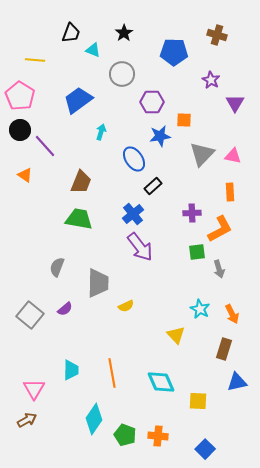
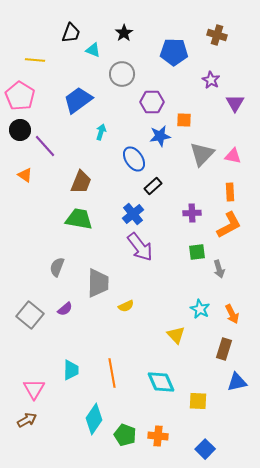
orange L-shape at (220, 229): moved 9 px right, 4 px up
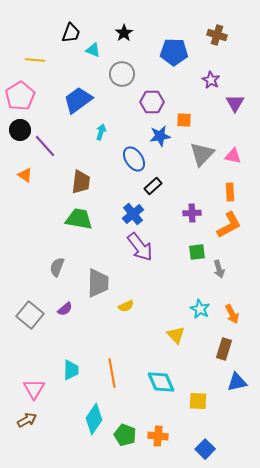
pink pentagon at (20, 96): rotated 8 degrees clockwise
brown trapezoid at (81, 182): rotated 15 degrees counterclockwise
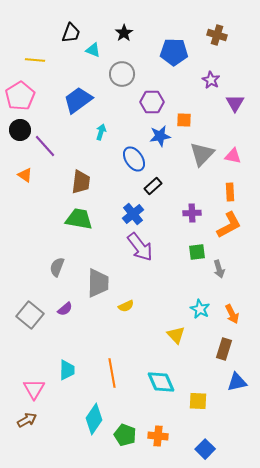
cyan trapezoid at (71, 370): moved 4 px left
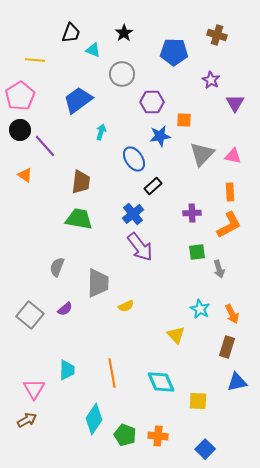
brown rectangle at (224, 349): moved 3 px right, 2 px up
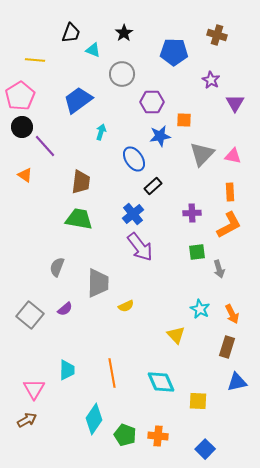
black circle at (20, 130): moved 2 px right, 3 px up
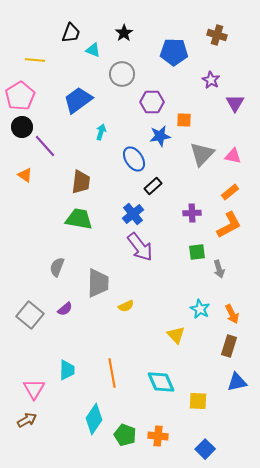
orange rectangle at (230, 192): rotated 54 degrees clockwise
brown rectangle at (227, 347): moved 2 px right, 1 px up
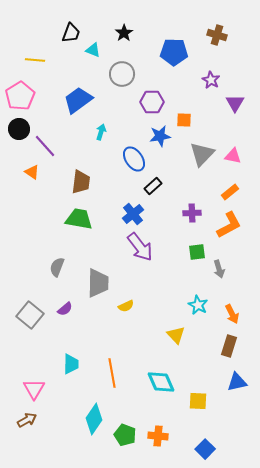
black circle at (22, 127): moved 3 px left, 2 px down
orange triangle at (25, 175): moved 7 px right, 3 px up
cyan star at (200, 309): moved 2 px left, 4 px up
cyan trapezoid at (67, 370): moved 4 px right, 6 px up
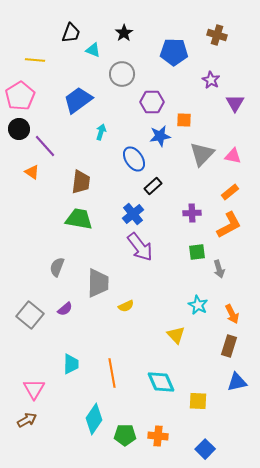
green pentagon at (125, 435): rotated 20 degrees counterclockwise
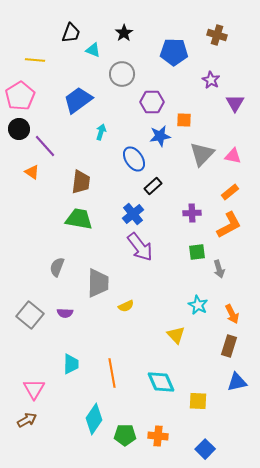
purple semicircle at (65, 309): moved 4 px down; rotated 42 degrees clockwise
